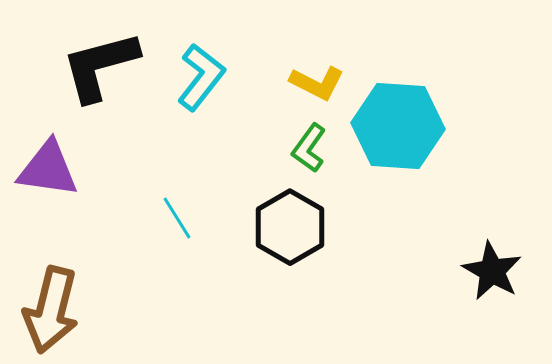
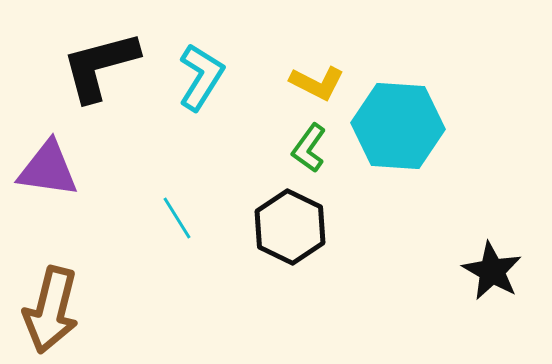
cyan L-shape: rotated 6 degrees counterclockwise
black hexagon: rotated 4 degrees counterclockwise
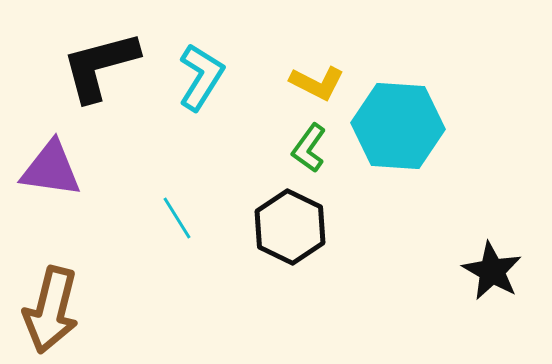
purple triangle: moved 3 px right
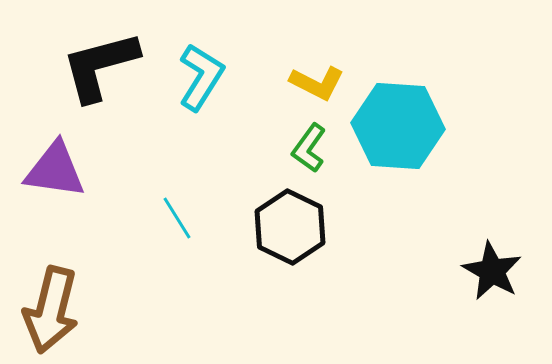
purple triangle: moved 4 px right, 1 px down
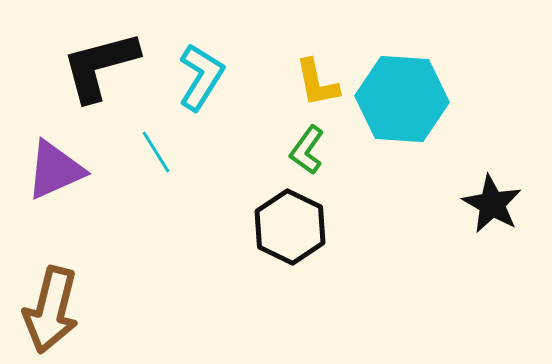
yellow L-shape: rotated 52 degrees clockwise
cyan hexagon: moved 4 px right, 27 px up
green L-shape: moved 2 px left, 2 px down
purple triangle: rotated 32 degrees counterclockwise
cyan line: moved 21 px left, 66 px up
black star: moved 67 px up
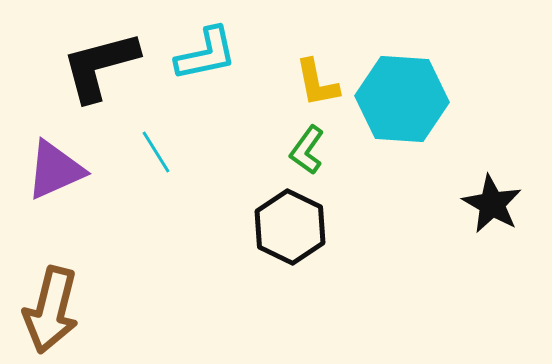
cyan L-shape: moved 5 px right, 23 px up; rotated 46 degrees clockwise
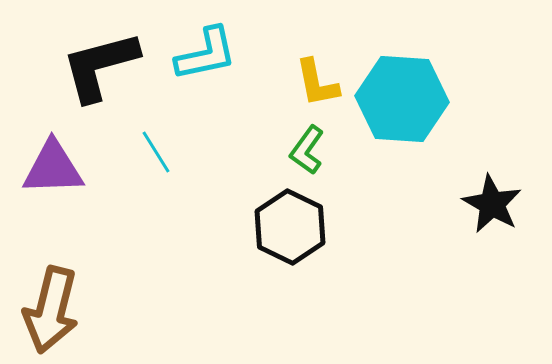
purple triangle: moved 2 px left, 2 px up; rotated 22 degrees clockwise
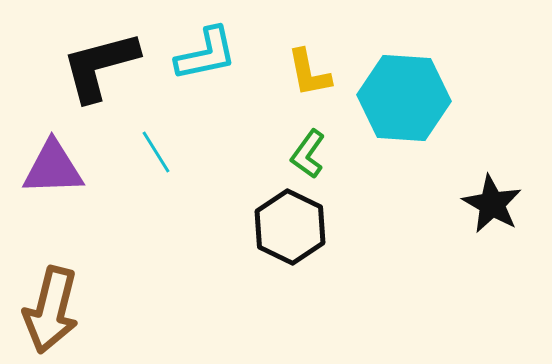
yellow L-shape: moved 8 px left, 10 px up
cyan hexagon: moved 2 px right, 1 px up
green L-shape: moved 1 px right, 4 px down
